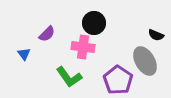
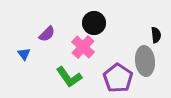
black semicircle: rotated 119 degrees counterclockwise
pink cross: rotated 35 degrees clockwise
gray ellipse: rotated 24 degrees clockwise
purple pentagon: moved 2 px up
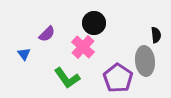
green L-shape: moved 2 px left, 1 px down
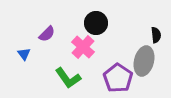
black circle: moved 2 px right
gray ellipse: moved 1 px left; rotated 20 degrees clockwise
green L-shape: moved 1 px right
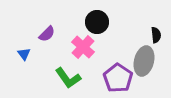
black circle: moved 1 px right, 1 px up
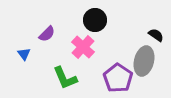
black circle: moved 2 px left, 2 px up
black semicircle: rotated 49 degrees counterclockwise
green L-shape: moved 3 px left; rotated 12 degrees clockwise
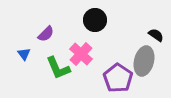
purple semicircle: moved 1 px left
pink cross: moved 2 px left, 7 px down
green L-shape: moved 7 px left, 10 px up
